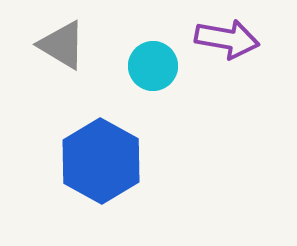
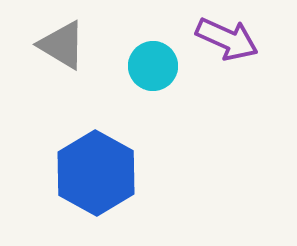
purple arrow: rotated 14 degrees clockwise
blue hexagon: moved 5 px left, 12 px down
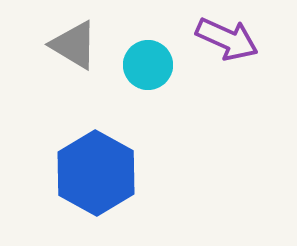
gray triangle: moved 12 px right
cyan circle: moved 5 px left, 1 px up
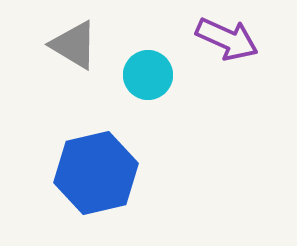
cyan circle: moved 10 px down
blue hexagon: rotated 18 degrees clockwise
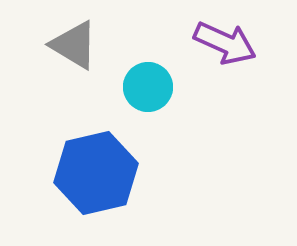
purple arrow: moved 2 px left, 4 px down
cyan circle: moved 12 px down
